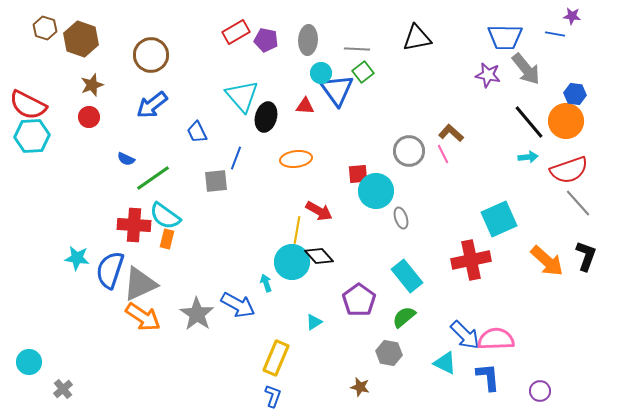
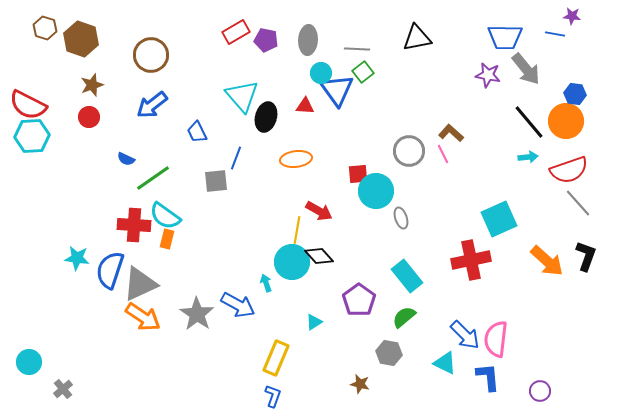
pink semicircle at (496, 339): rotated 81 degrees counterclockwise
brown star at (360, 387): moved 3 px up
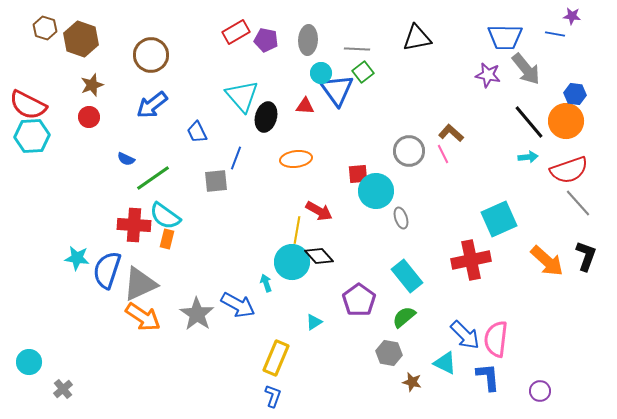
blue semicircle at (110, 270): moved 3 px left
brown star at (360, 384): moved 52 px right, 2 px up
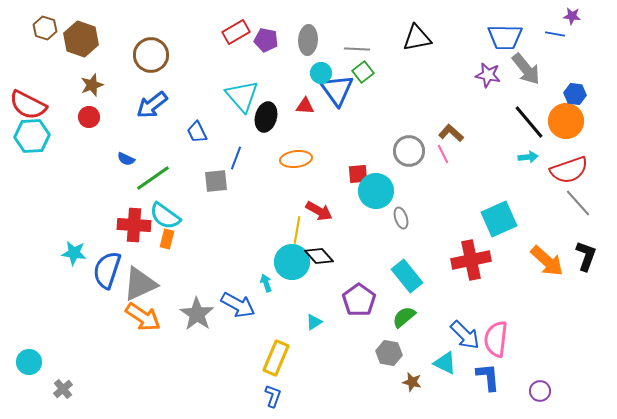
cyan star at (77, 258): moved 3 px left, 5 px up
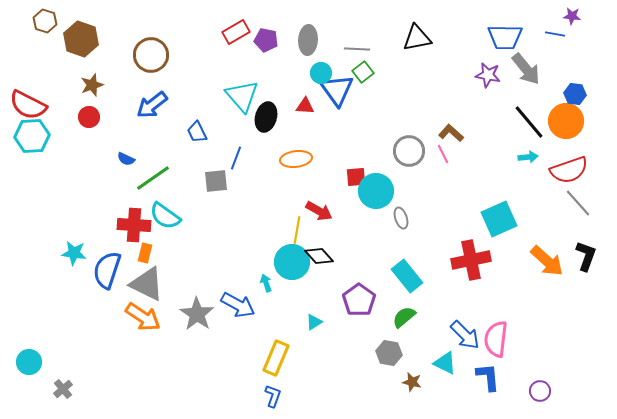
brown hexagon at (45, 28): moved 7 px up
red square at (358, 174): moved 2 px left, 3 px down
orange rectangle at (167, 239): moved 22 px left, 14 px down
gray triangle at (140, 284): moved 7 px right; rotated 51 degrees clockwise
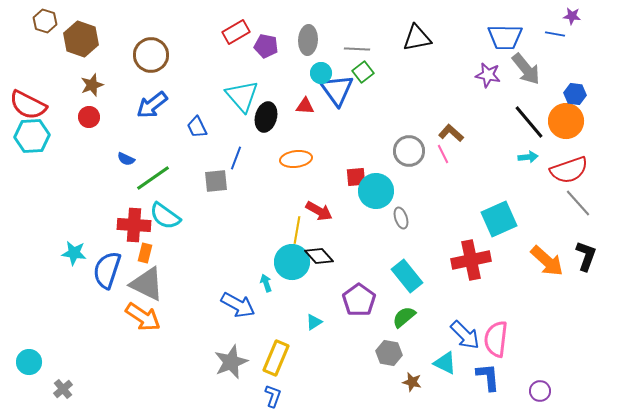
purple pentagon at (266, 40): moved 6 px down
blue trapezoid at (197, 132): moved 5 px up
gray star at (197, 314): moved 34 px right, 48 px down; rotated 16 degrees clockwise
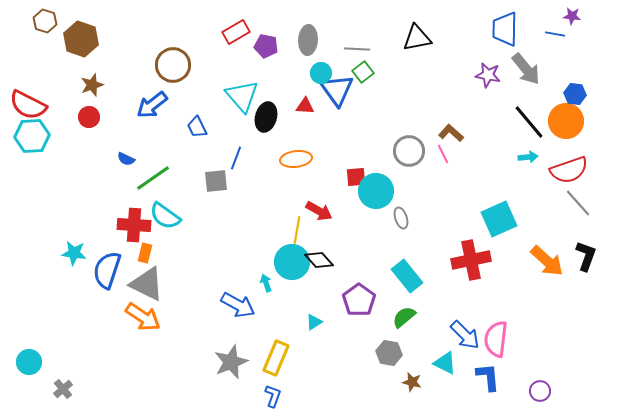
blue trapezoid at (505, 37): moved 8 px up; rotated 90 degrees clockwise
brown circle at (151, 55): moved 22 px right, 10 px down
black diamond at (319, 256): moved 4 px down
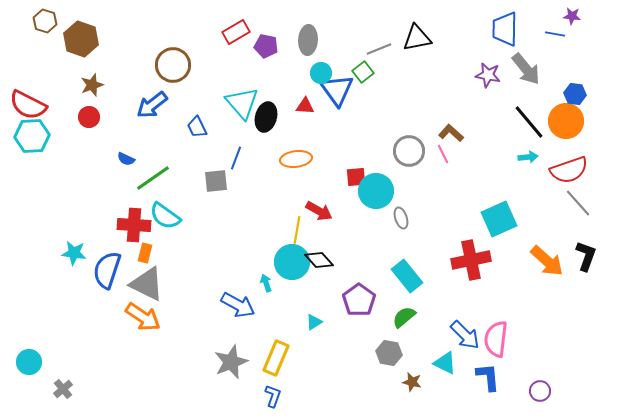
gray line at (357, 49): moved 22 px right; rotated 25 degrees counterclockwise
cyan triangle at (242, 96): moved 7 px down
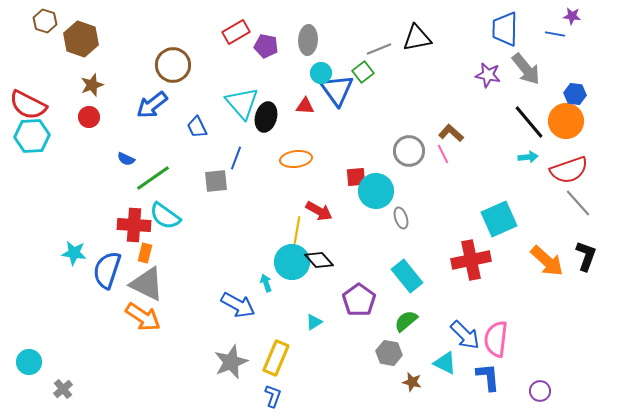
green semicircle at (404, 317): moved 2 px right, 4 px down
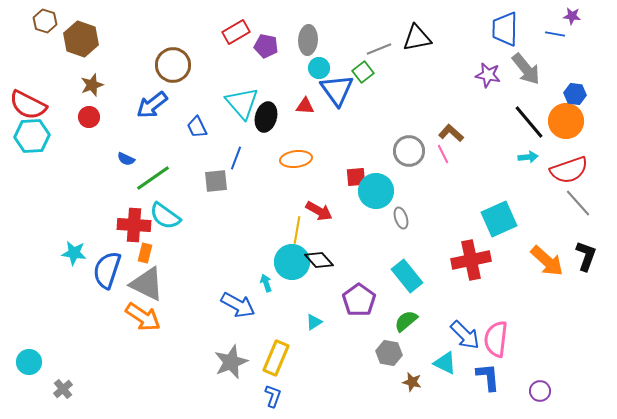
cyan circle at (321, 73): moved 2 px left, 5 px up
